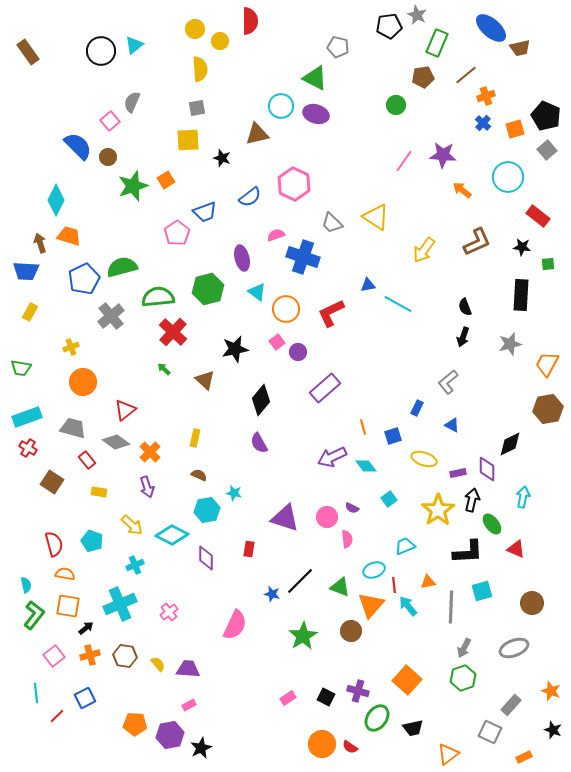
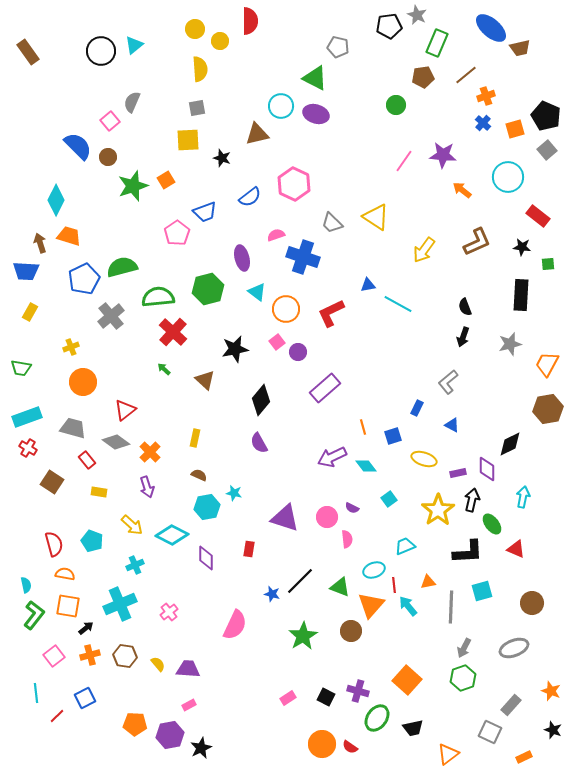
cyan hexagon at (207, 510): moved 3 px up
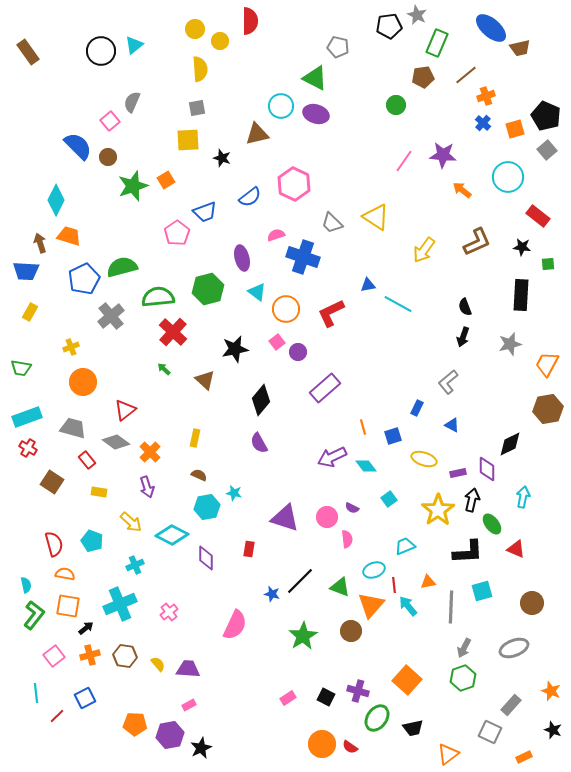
yellow arrow at (132, 525): moved 1 px left, 3 px up
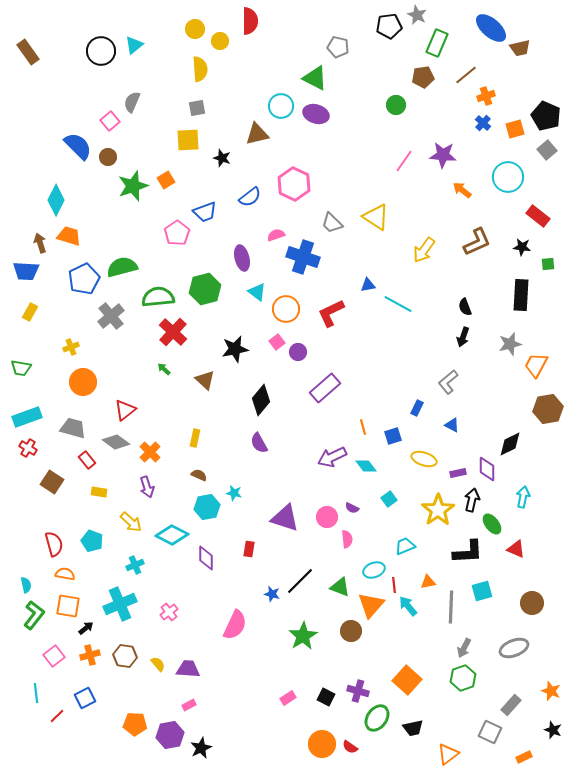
green hexagon at (208, 289): moved 3 px left
orange trapezoid at (547, 364): moved 11 px left, 1 px down
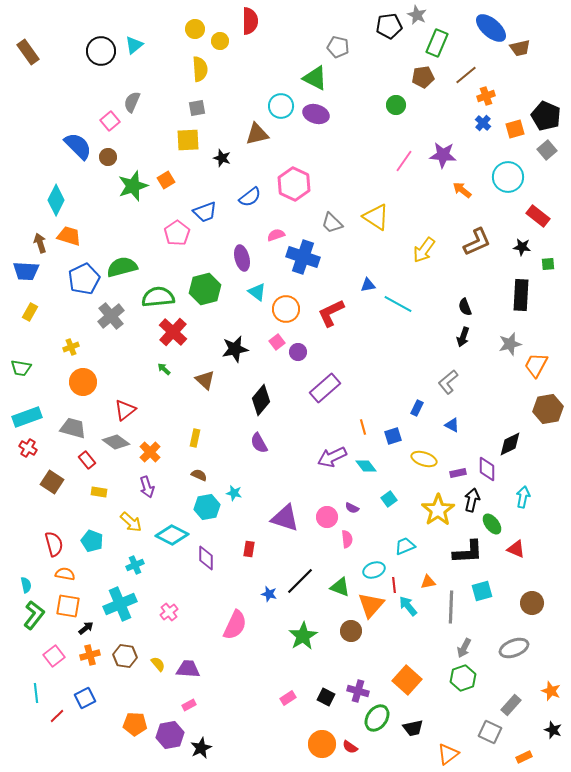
blue star at (272, 594): moved 3 px left
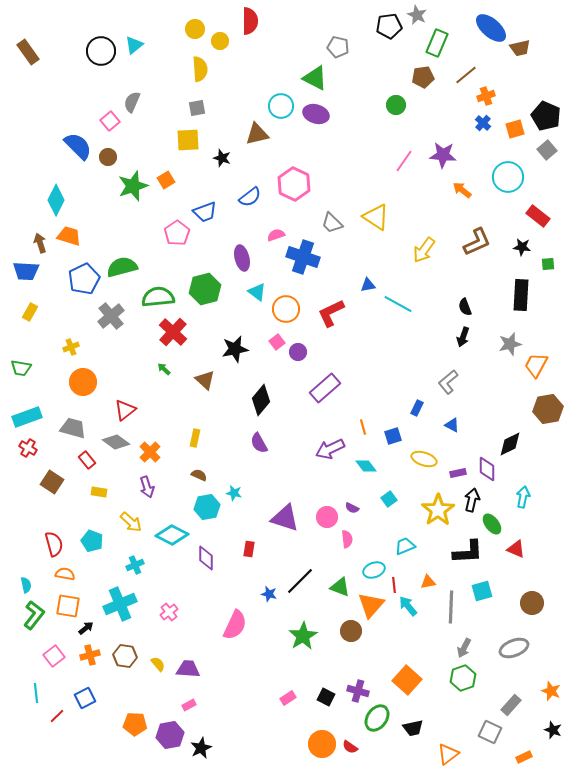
purple arrow at (332, 457): moved 2 px left, 8 px up
